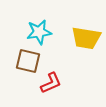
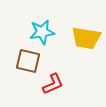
cyan star: moved 3 px right
red L-shape: moved 2 px right, 1 px down
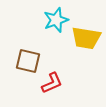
cyan star: moved 14 px right, 12 px up; rotated 10 degrees counterclockwise
red L-shape: moved 1 px left, 1 px up
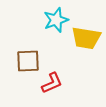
brown square: rotated 15 degrees counterclockwise
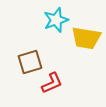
brown square: moved 2 px right, 1 px down; rotated 15 degrees counterclockwise
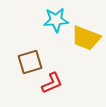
cyan star: rotated 15 degrees clockwise
yellow trapezoid: rotated 12 degrees clockwise
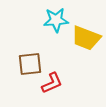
brown square: moved 2 px down; rotated 10 degrees clockwise
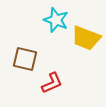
cyan star: rotated 25 degrees clockwise
brown square: moved 5 px left, 5 px up; rotated 20 degrees clockwise
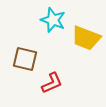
cyan star: moved 3 px left
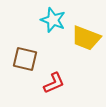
red L-shape: moved 2 px right
